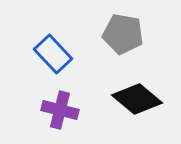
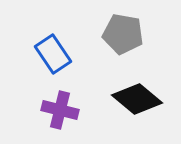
blue rectangle: rotated 9 degrees clockwise
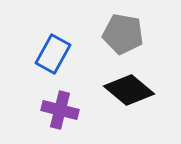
blue rectangle: rotated 63 degrees clockwise
black diamond: moved 8 px left, 9 px up
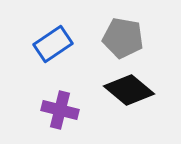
gray pentagon: moved 4 px down
blue rectangle: moved 10 px up; rotated 27 degrees clockwise
